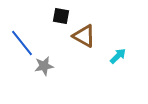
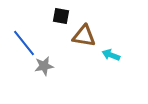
brown triangle: rotated 20 degrees counterclockwise
blue line: moved 2 px right
cyan arrow: moved 7 px left, 1 px up; rotated 114 degrees counterclockwise
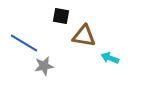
blue line: rotated 20 degrees counterclockwise
cyan arrow: moved 1 px left, 3 px down
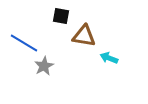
cyan arrow: moved 1 px left
gray star: rotated 18 degrees counterclockwise
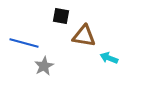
blue line: rotated 16 degrees counterclockwise
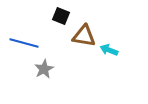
black square: rotated 12 degrees clockwise
cyan arrow: moved 8 px up
gray star: moved 3 px down
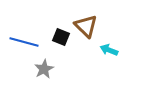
black square: moved 21 px down
brown triangle: moved 2 px right, 10 px up; rotated 35 degrees clockwise
blue line: moved 1 px up
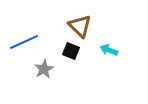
brown triangle: moved 6 px left
black square: moved 10 px right, 14 px down
blue line: rotated 40 degrees counterclockwise
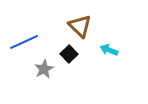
black square: moved 2 px left, 3 px down; rotated 24 degrees clockwise
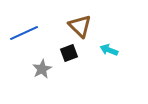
blue line: moved 9 px up
black square: moved 1 px up; rotated 24 degrees clockwise
gray star: moved 2 px left
